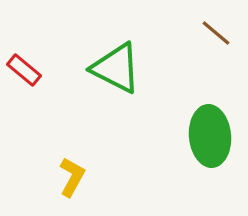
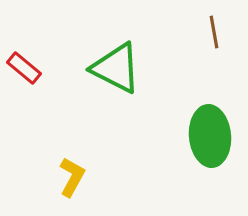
brown line: moved 2 px left, 1 px up; rotated 40 degrees clockwise
red rectangle: moved 2 px up
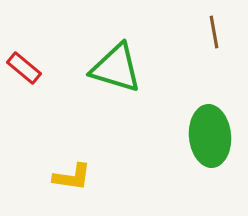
green triangle: rotated 10 degrees counterclockwise
yellow L-shape: rotated 69 degrees clockwise
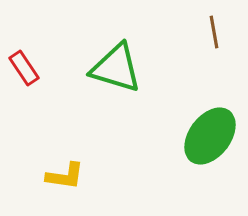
red rectangle: rotated 16 degrees clockwise
green ellipse: rotated 42 degrees clockwise
yellow L-shape: moved 7 px left, 1 px up
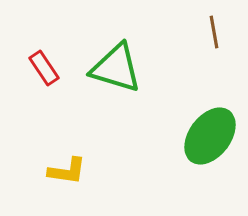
red rectangle: moved 20 px right
yellow L-shape: moved 2 px right, 5 px up
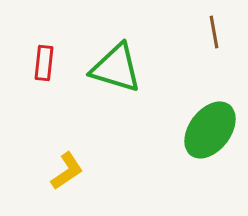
red rectangle: moved 5 px up; rotated 40 degrees clockwise
green ellipse: moved 6 px up
yellow L-shape: rotated 42 degrees counterclockwise
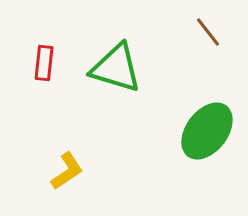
brown line: moved 6 px left; rotated 28 degrees counterclockwise
green ellipse: moved 3 px left, 1 px down
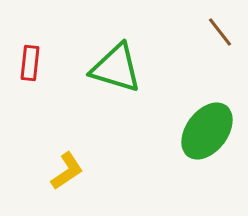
brown line: moved 12 px right
red rectangle: moved 14 px left
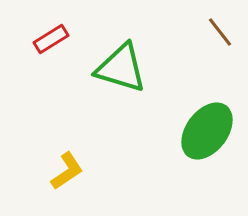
red rectangle: moved 21 px right, 24 px up; rotated 52 degrees clockwise
green triangle: moved 5 px right
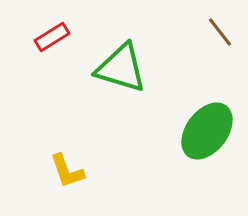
red rectangle: moved 1 px right, 2 px up
yellow L-shape: rotated 105 degrees clockwise
